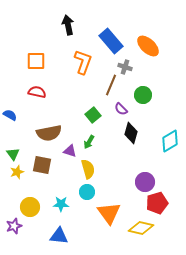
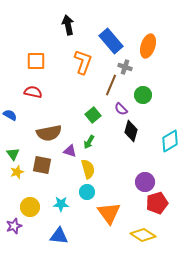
orange ellipse: rotated 65 degrees clockwise
red semicircle: moved 4 px left
black diamond: moved 2 px up
yellow diamond: moved 2 px right, 7 px down; rotated 20 degrees clockwise
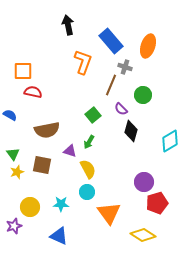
orange square: moved 13 px left, 10 px down
brown semicircle: moved 2 px left, 3 px up
yellow semicircle: rotated 12 degrees counterclockwise
purple circle: moved 1 px left
blue triangle: rotated 18 degrees clockwise
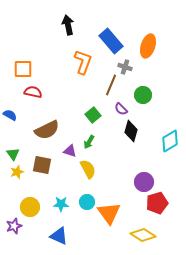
orange square: moved 2 px up
brown semicircle: rotated 15 degrees counterclockwise
cyan circle: moved 10 px down
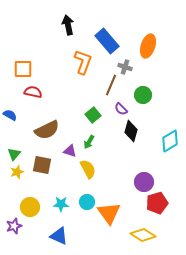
blue rectangle: moved 4 px left
green triangle: moved 1 px right; rotated 16 degrees clockwise
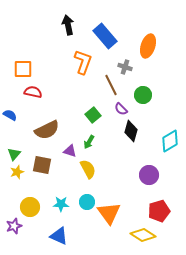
blue rectangle: moved 2 px left, 5 px up
brown line: rotated 50 degrees counterclockwise
purple circle: moved 5 px right, 7 px up
red pentagon: moved 2 px right, 8 px down
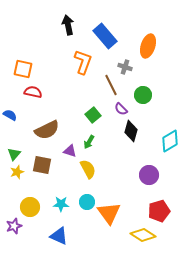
orange square: rotated 12 degrees clockwise
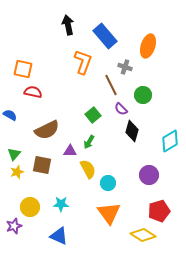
black diamond: moved 1 px right
purple triangle: rotated 16 degrees counterclockwise
cyan circle: moved 21 px right, 19 px up
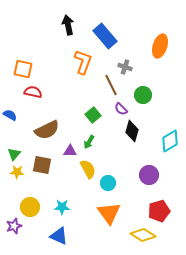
orange ellipse: moved 12 px right
yellow star: rotated 24 degrees clockwise
cyan star: moved 1 px right, 3 px down
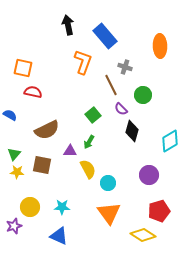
orange ellipse: rotated 20 degrees counterclockwise
orange square: moved 1 px up
